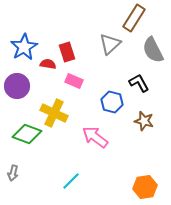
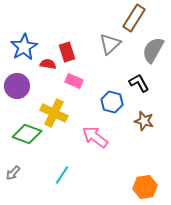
gray semicircle: rotated 56 degrees clockwise
gray arrow: rotated 28 degrees clockwise
cyan line: moved 9 px left, 6 px up; rotated 12 degrees counterclockwise
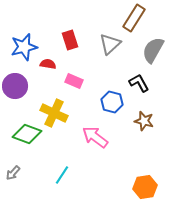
blue star: rotated 16 degrees clockwise
red rectangle: moved 3 px right, 12 px up
purple circle: moved 2 px left
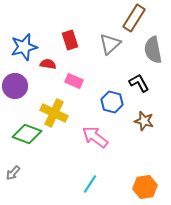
gray semicircle: rotated 40 degrees counterclockwise
cyan line: moved 28 px right, 9 px down
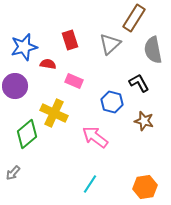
green diamond: rotated 60 degrees counterclockwise
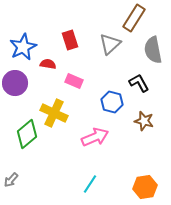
blue star: moved 1 px left; rotated 12 degrees counterclockwise
purple circle: moved 3 px up
pink arrow: rotated 120 degrees clockwise
gray arrow: moved 2 px left, 7 px down
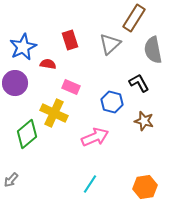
pink rectangle: moved 3 px left, 6 px down
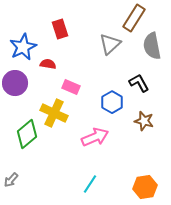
red rectangle: moved 10 px left, 11 px up
gray semicircle: moved 1 px left, 4 px up
blue hexagon: rotated 15 degrees clockwise
